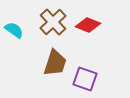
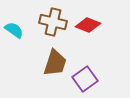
brown cross: rotated 32 degrees counterclockwise
purple square: rotated 35 degrees clockwise
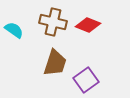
purple square: moved 1 px right, 1 px down
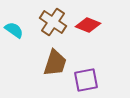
brown cross: rotated 20 degrees clockwise
purple square: rotated 25 degrees clockwise
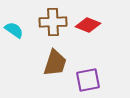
brown cross: rotated 36 degrees counterclockwise
purple square: moved 2 px right
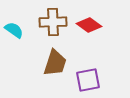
red diamond: moved 1 px right; rotated 15 degrees clockwise
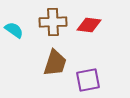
red diamond: rotated 30 degrees counterclockwise
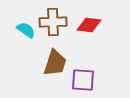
cyan semicircle: moved 12 px right
purple square: moved 5 px left; rotated 15 degrees clockwise
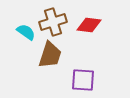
brown cross: rotated 16 degrees counterclockwise
cyan semicircle: moved 2 px down
brown trapezoid: moved 5 px left, 8 px up
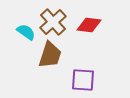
brown cross: rotated 24 degrees counterclockwise
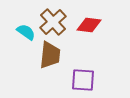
brown trapezoid: rotated 12 degrees counterclockwise
